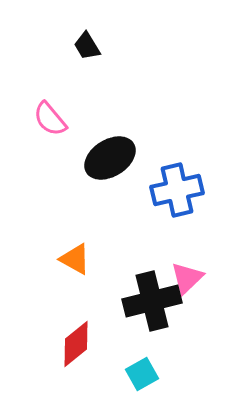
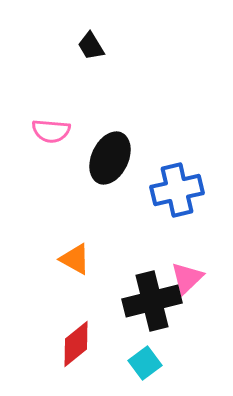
black trapezoid: moved 4 px right
pink semicircle: moved 1 px right, 12 px down; rotated 45 degrees counterclockwise
black ellipse: rotated 33 degrees counterclockwise
cyan square: moved 3 px right, 11 px up; rotated 8 degrees counterclockwise
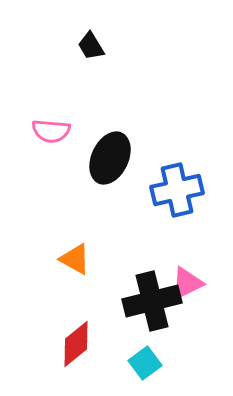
pink triangle: moved 5 px down; rotated 18 degrees clockwise
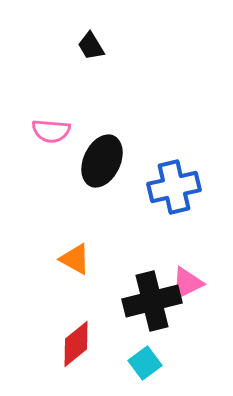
black ellipse: moved 8 px left, 3 px down
blue cross: moved 3 px left, 3 px up
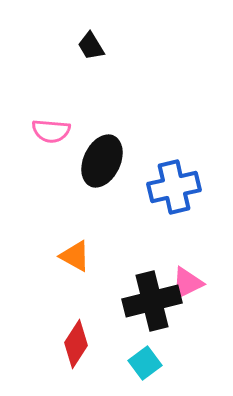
orange triangle: moved 3 px up
red diamond: rotated 18 degrees counterclockwise
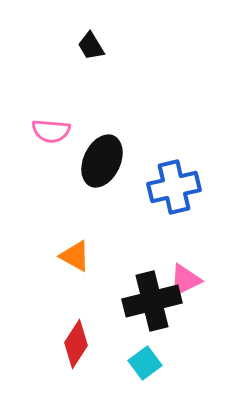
pink triangle: moved 2 px left, 3 px up
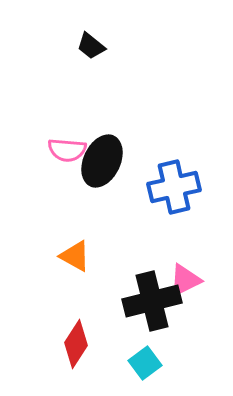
black trapezoid: rotated 20 degrees counterclockwise
pink semicircle: moved 16 px right, 19 px down
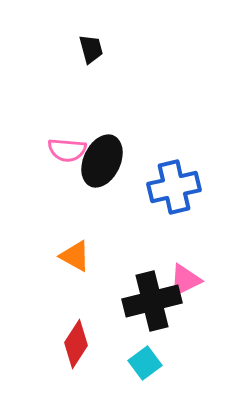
black trapezoid: moved 3 px down; rotated 144 degrees counterclockwise
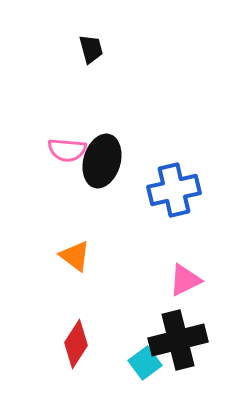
black ellipse: rotated 9 degrees counterclockwise
blue cross: moved 3 px down
orange triangle: rotated 8 degrees clockwise
black cross: moved 26 px right, 39 px down
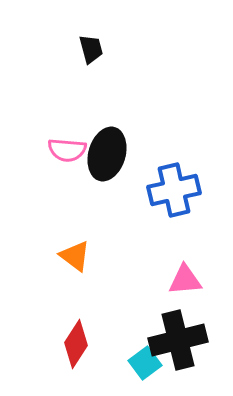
black ellipse: moved 5 px right, 7 px up
pink triangle: rotated 21 degrees clockwise
